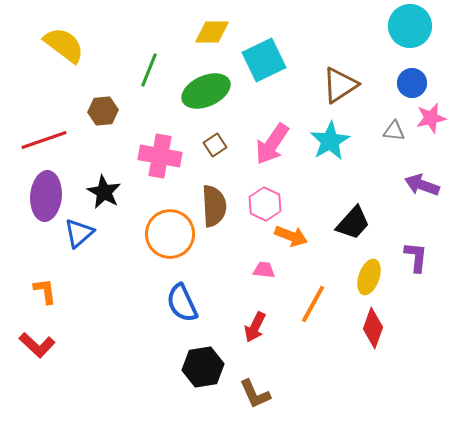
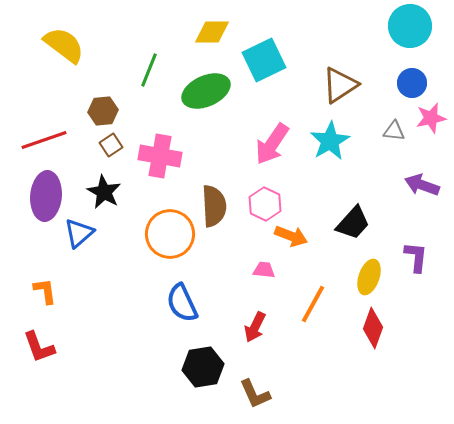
brown square: moved 104 px left
red L-shape: moved 2 px right, 2 px down; rotated 27 degrees clockwise
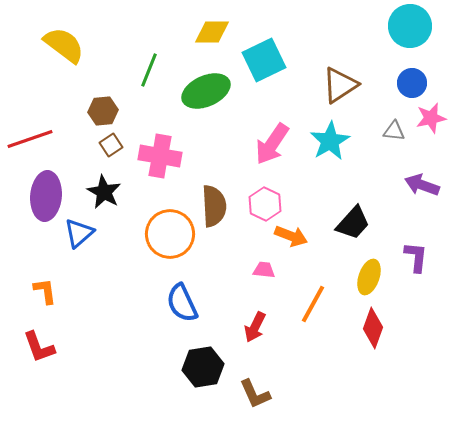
red line: moved 14 px left, 1 px up
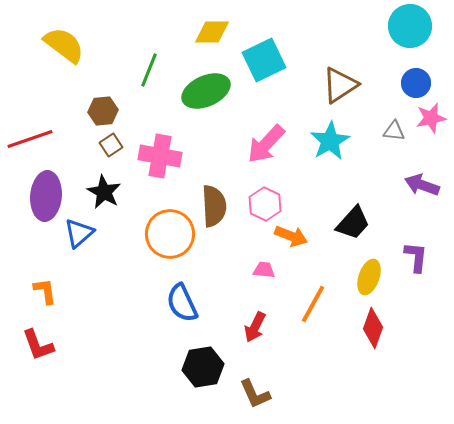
blue circle: moved 4 px right
pink arrow: moved 6 px left; rotated 9 degrees clockwise
red L-shape: moved 1 px left, 2 px up
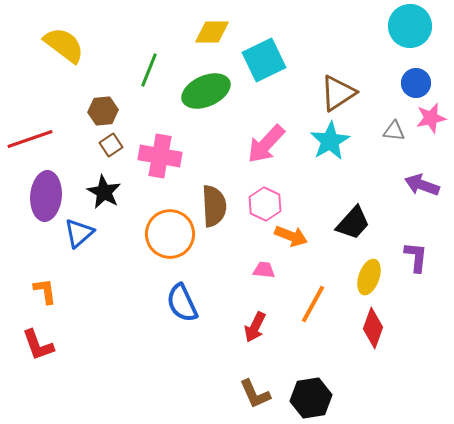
brown triangle: moved 2 px left, 8 px down
black hexagon: moved 108 px right, 31 px down
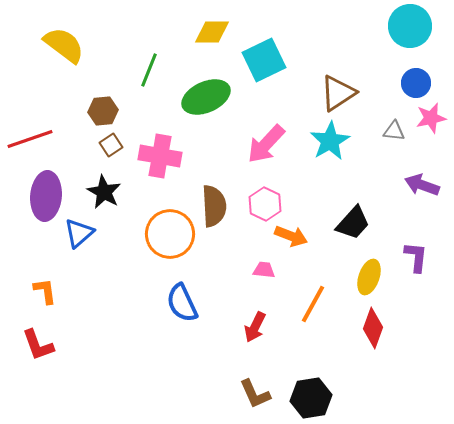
green ellipse: moved 6 px down
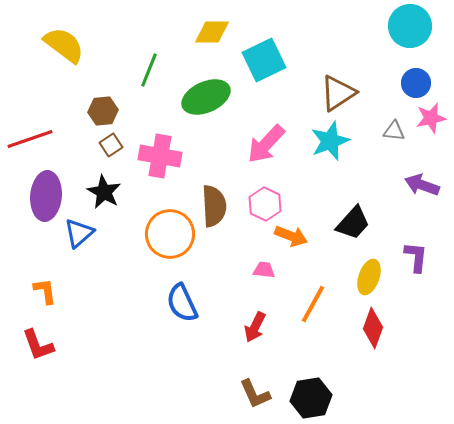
cyan star: rotated 9 degrees clockwise
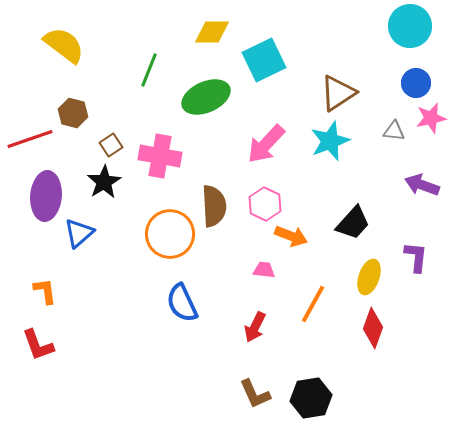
brown hexagon: moved 30 px left, 2 px down; rotated 20 degrees clockwise
black star: moved 10 px up; rotated 12 degrees clockwise
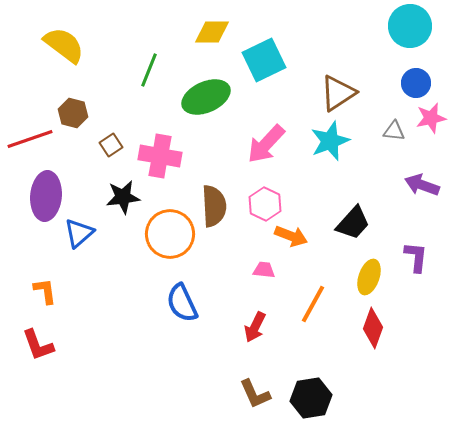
black star: moved 19 px right, 15 px down; rotated 24 degrees clockwise
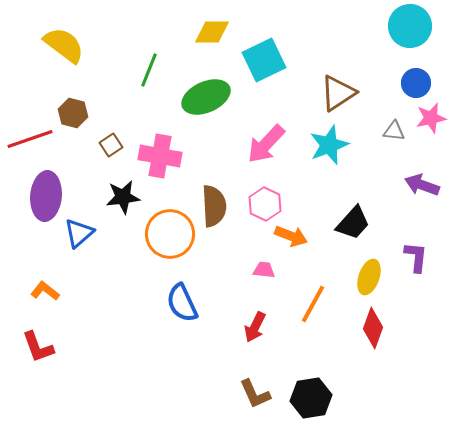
cyan star: moved 1 px left, 4 px down
orange L-shape: rotated 44 degrees counterclockwise
red L-shape: moved 2 px down
